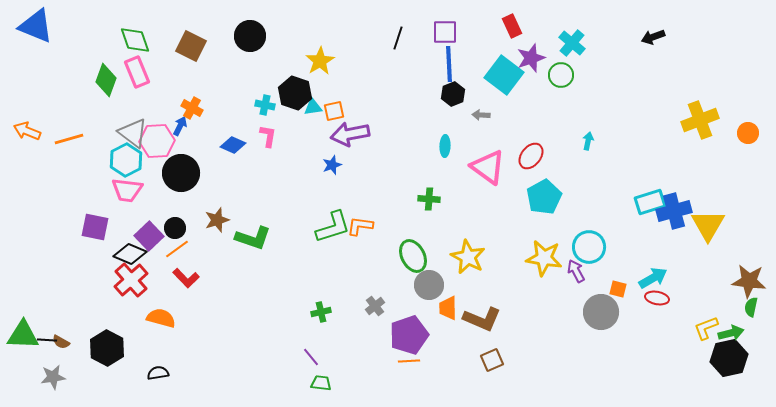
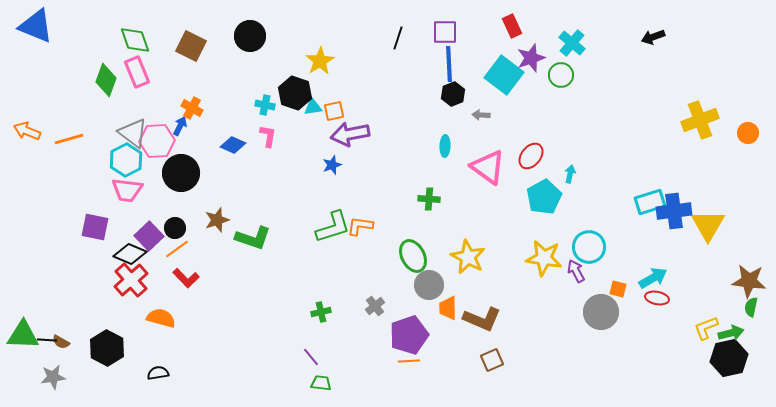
cyan arrow at (588, 141): moved 18 px left, 33 px down
blue cross at (674, 211): rotated 8 degrees clockwise
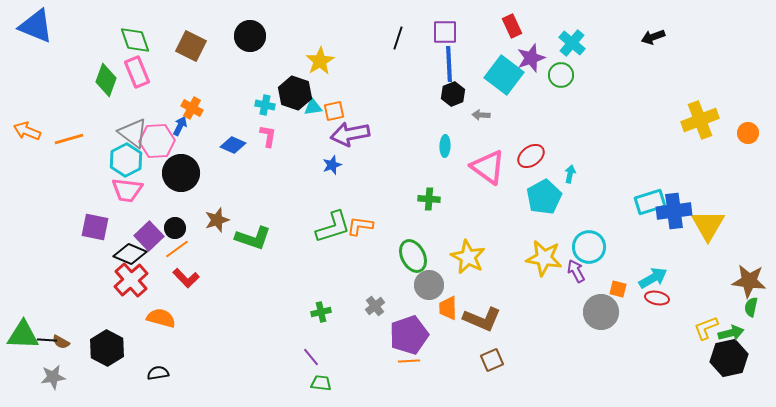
red ellipse at (531, 156): rotated 16 degrees clockwise
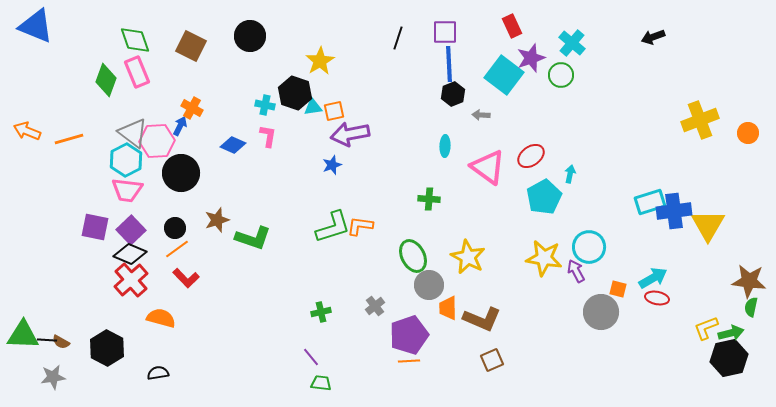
purple square at (149, 236): moved 18 px left, 6 px up
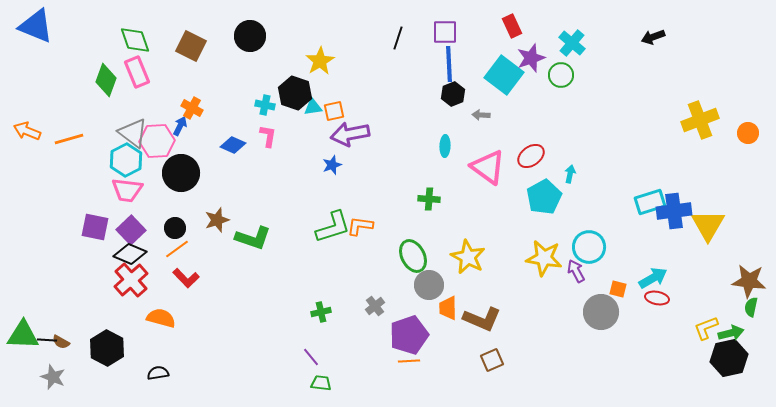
gray star at (53, 377): rotated 30 degrees clockwise
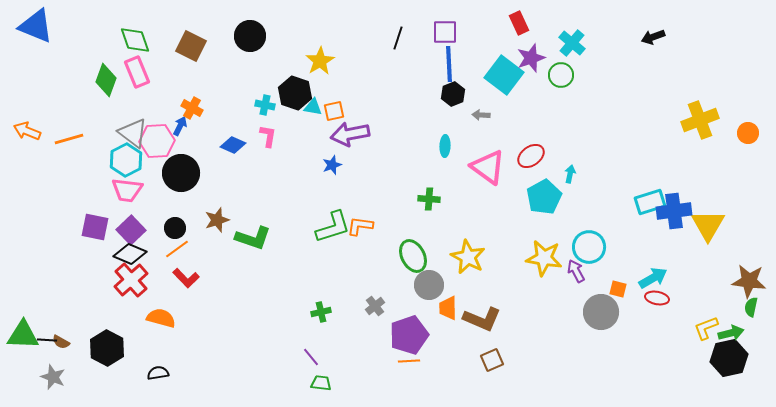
red rectangle at (512, 26): moved 7 px right, 3 px up
cyan triangle at (313, 107): rotated 18 degrees clockwise
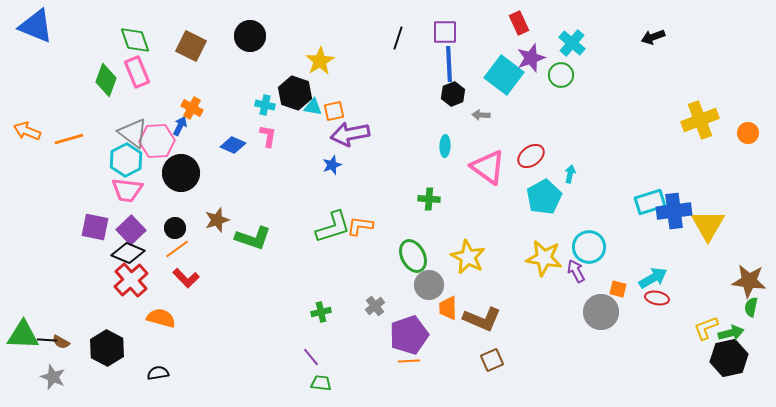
black diamond at (130, 254): moved 2 px left, 1 px up
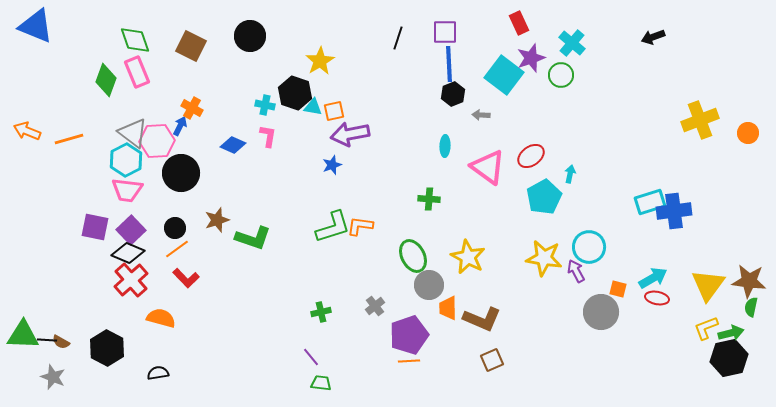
yellow triangle at (708, 225): moved 60 px down; rotated 6 degrees clockwise
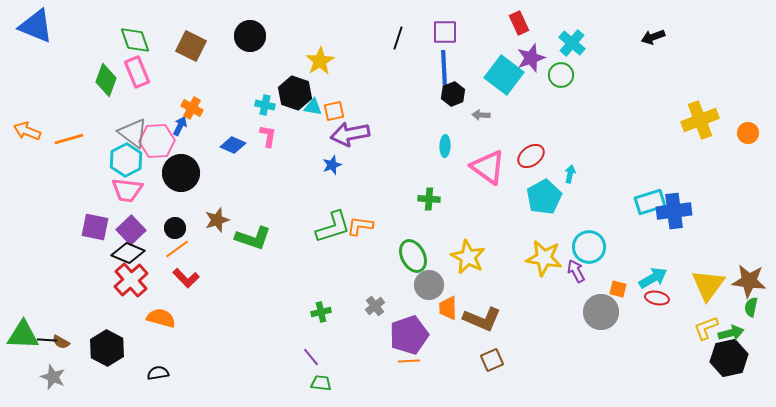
blue line at (449, 64): moved 5 px left, 4 px down
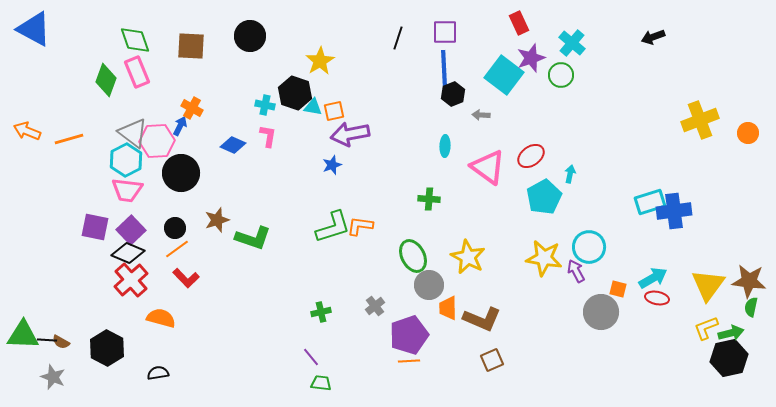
blue triangle at (36, 26): moved 2 px left, 3 px down; rotated 6 degrees clockwise
brown square at (191, 46): rotated 24 degrees counterclockwise
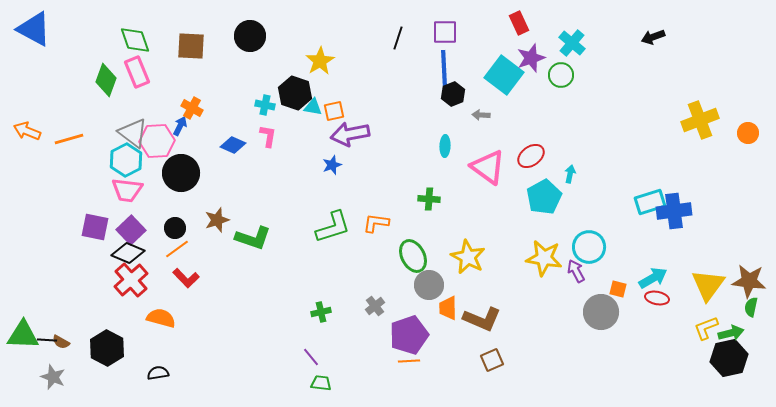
orange L-shape at (360, 226): moved 16 px right, 3 px up
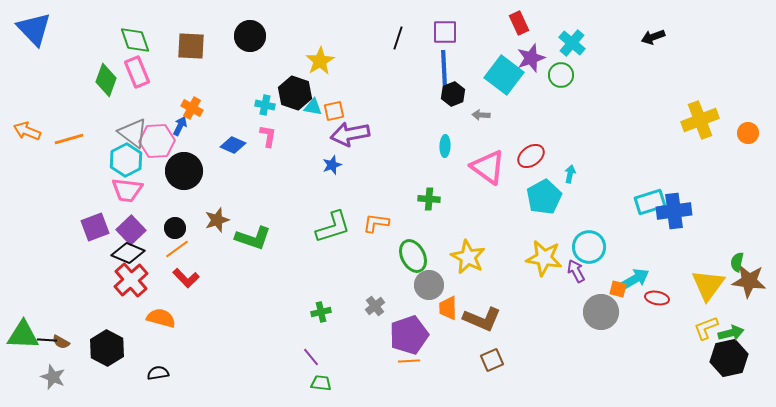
blue triangle at (34, 29): rotated 18 degrees clockwise
black circle at (181, 173): moved 3 px right, 2 px up
purple square at (95, 227): rotated 32 degrees counterclockwise
cyan arrow at (653, 278): moved 18 px left, 1 px down
green semicircle at (751, 307): moved 14 px left, 45 px up
